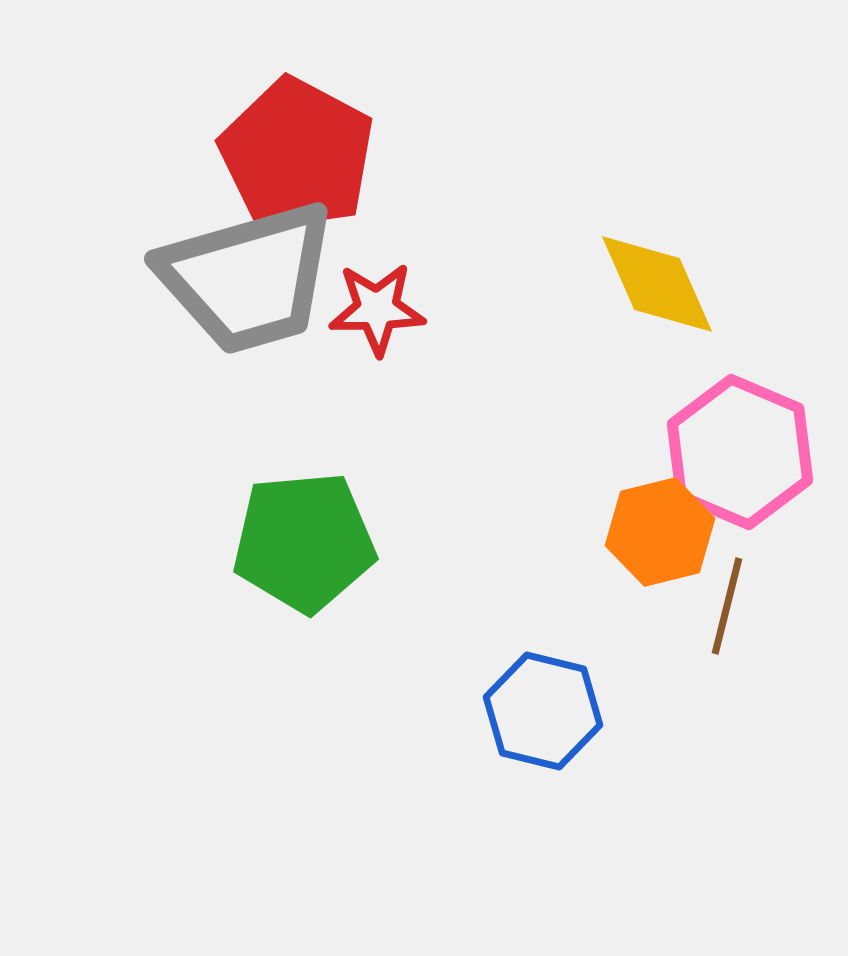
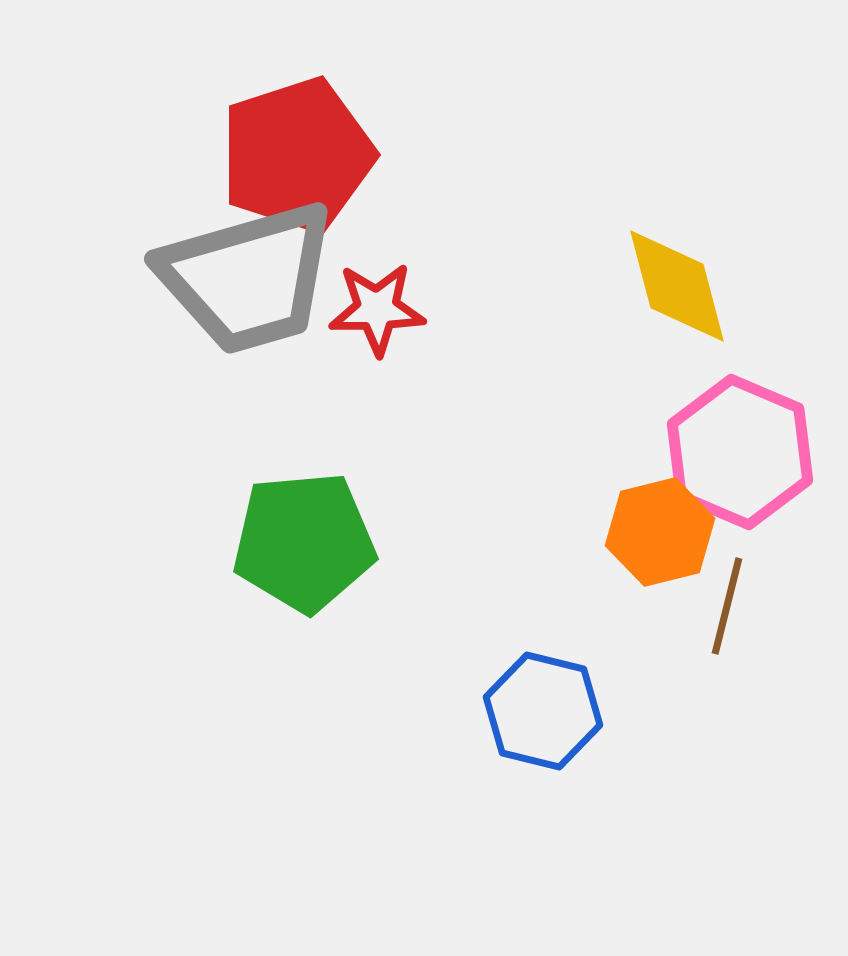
red pentagon: rotated 26 degrees clockwise
yellow diamond: moved 20 px right, 2 px down; rotated 9 degrees clockwise
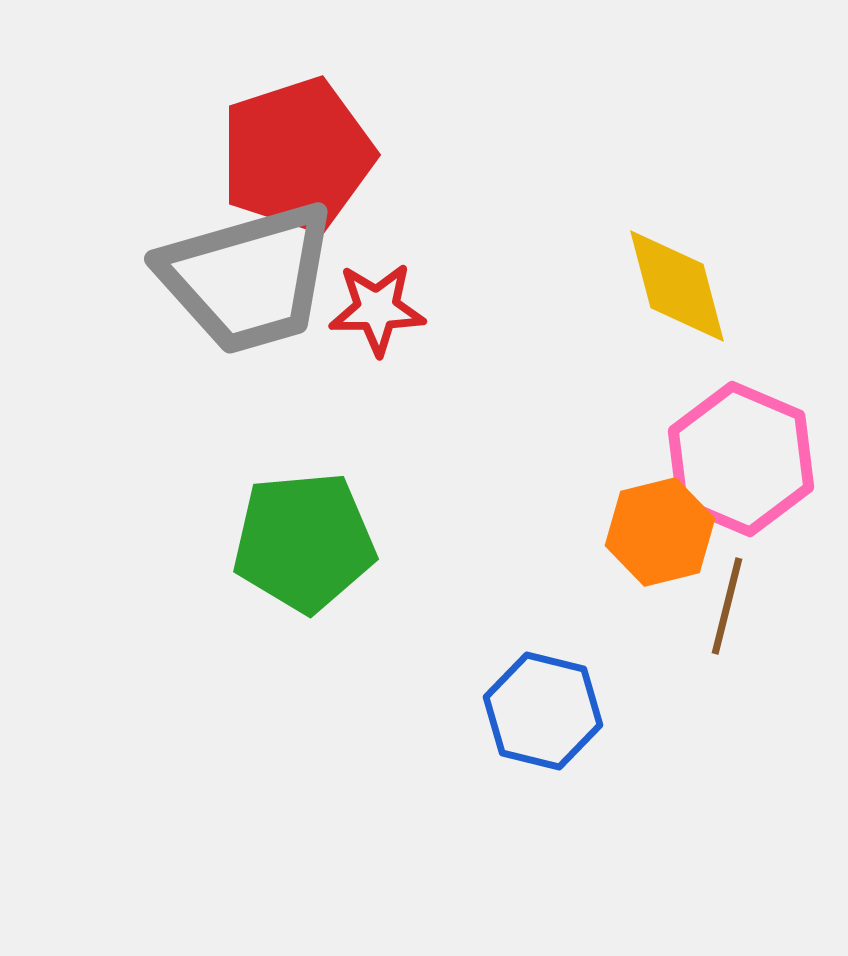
pink hexagon: moved 1 px right, 7 px down
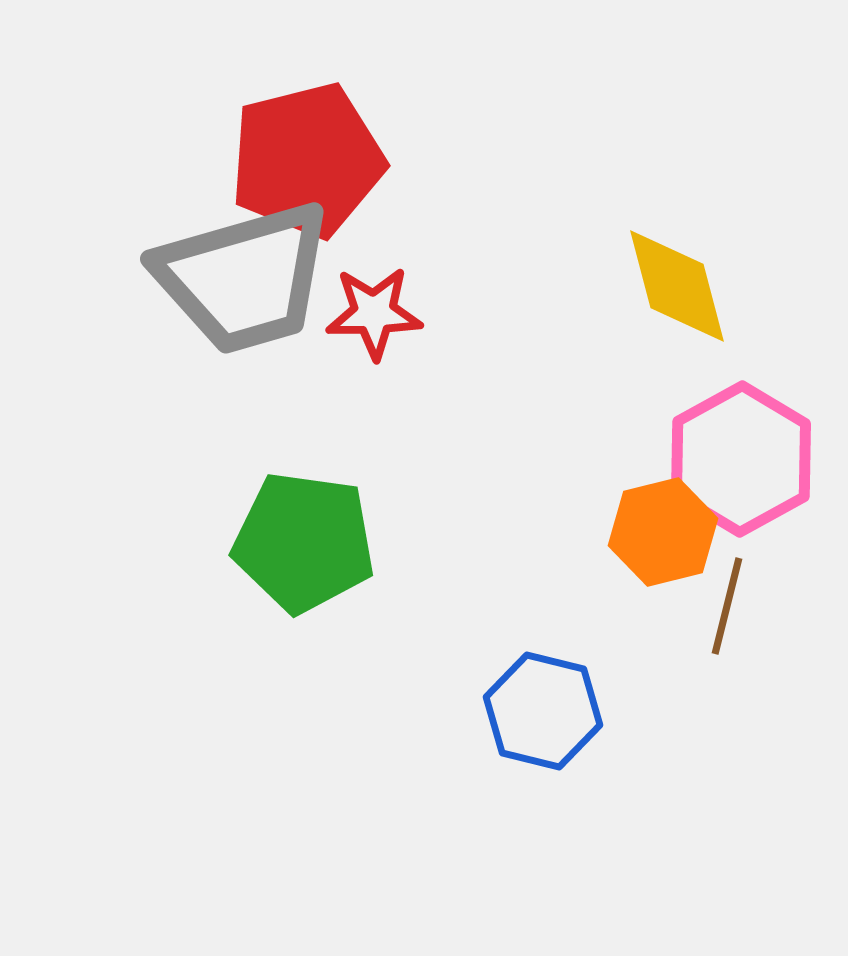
red pentagon: moved 10 px right, 5 px down; rotated 4 degrees clockwise
gray trapezoid: moved 4 px left
red star: moved 3 px left, 4 px down
pink hexagon: rotated 8 degrees clockwise
orange hexagon: moved 3 px right
green pentagon: rotated 13 degrees clockwise
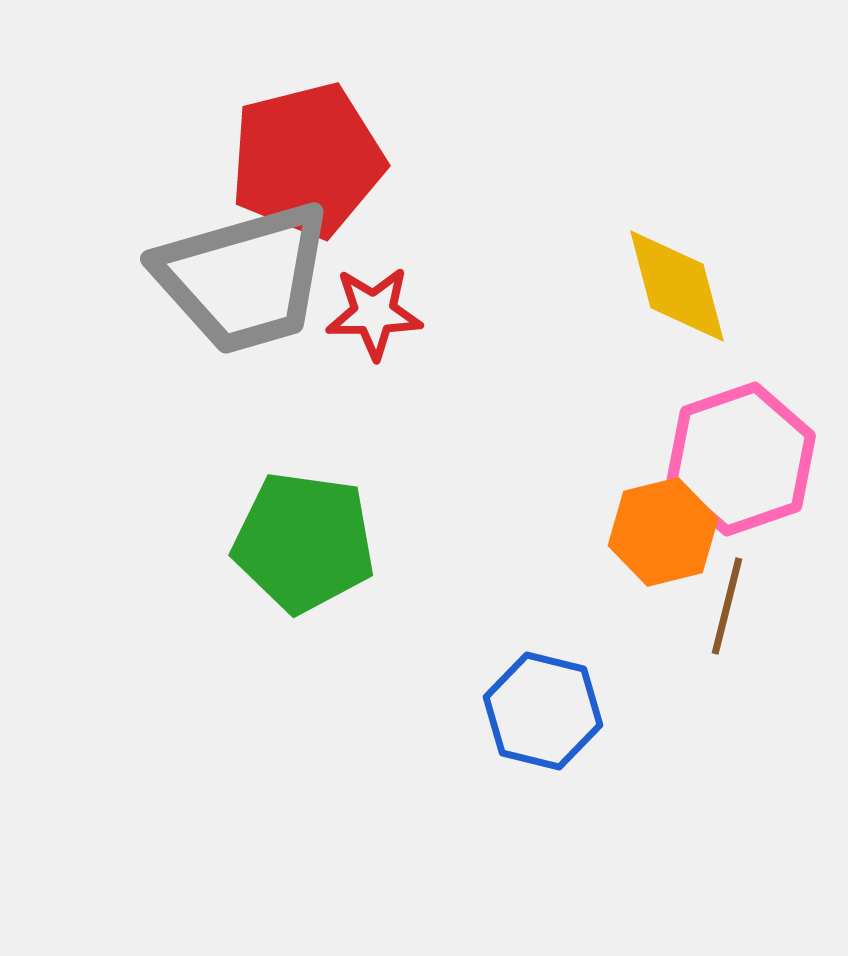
pink hexagon: rotated 10 degrees clockwise
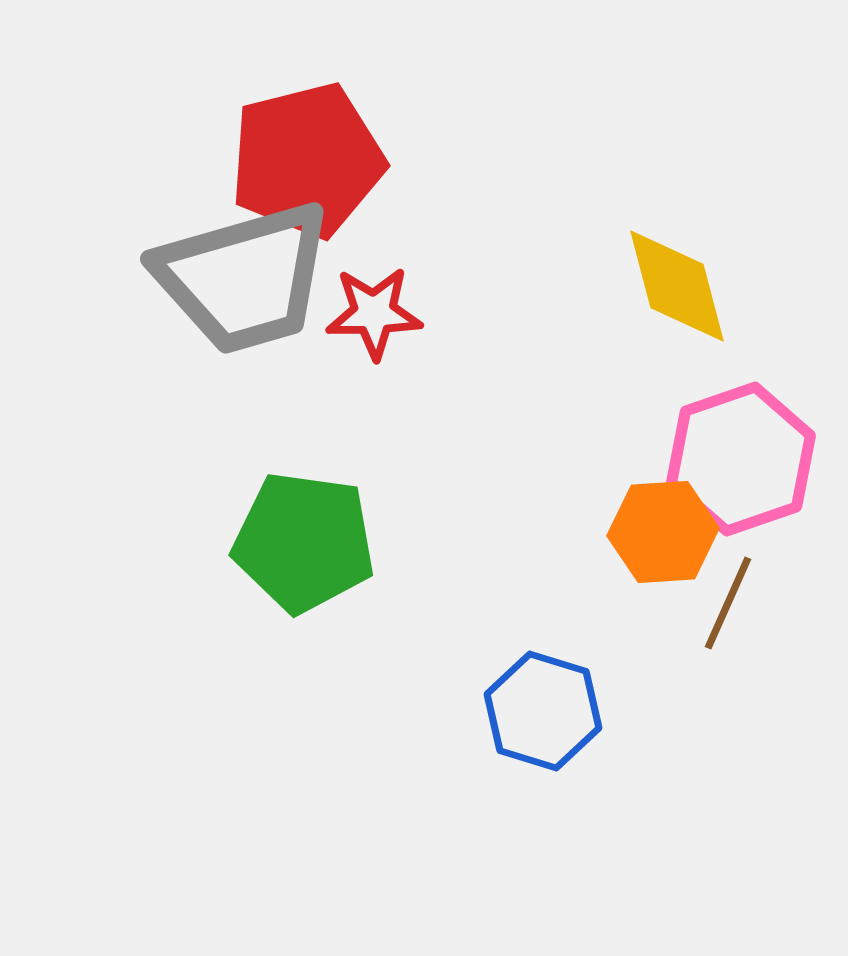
orange hexagon: rotated 10 degrees clockwise
brown line: moved 1 px right, 3 px up; rotated 10 degrees clockwise
blue hexagon: rotated 3 degrees clockwise
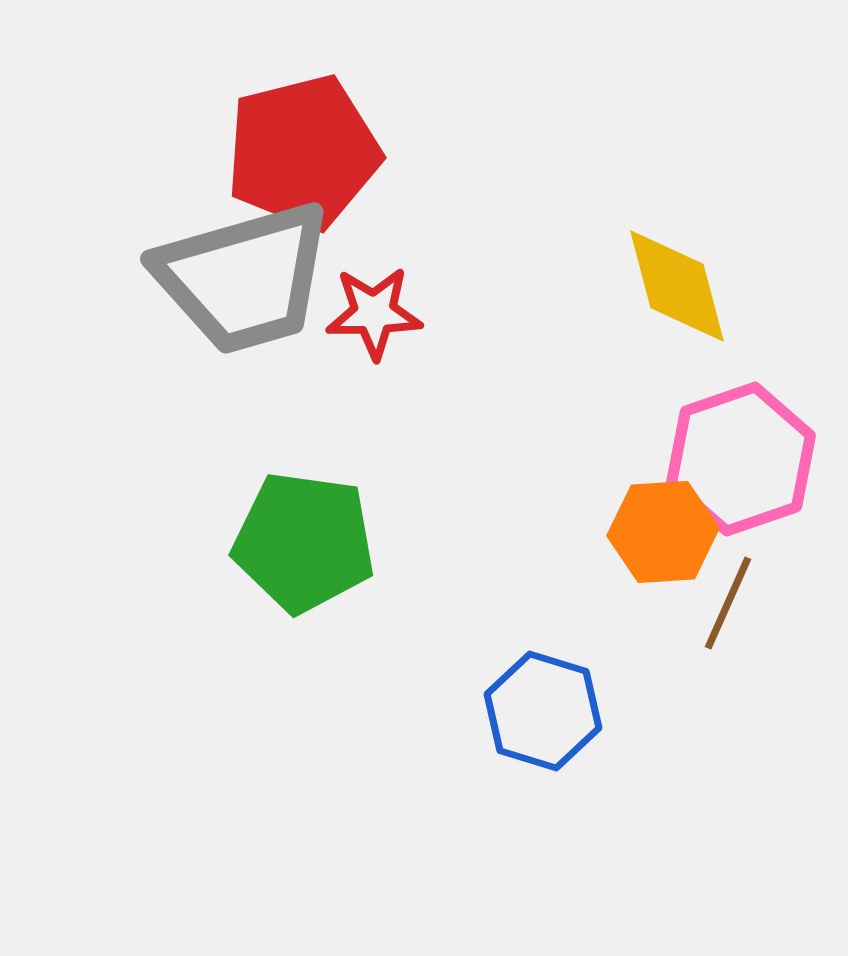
red pentagon: moved 4 px left, 8 px up
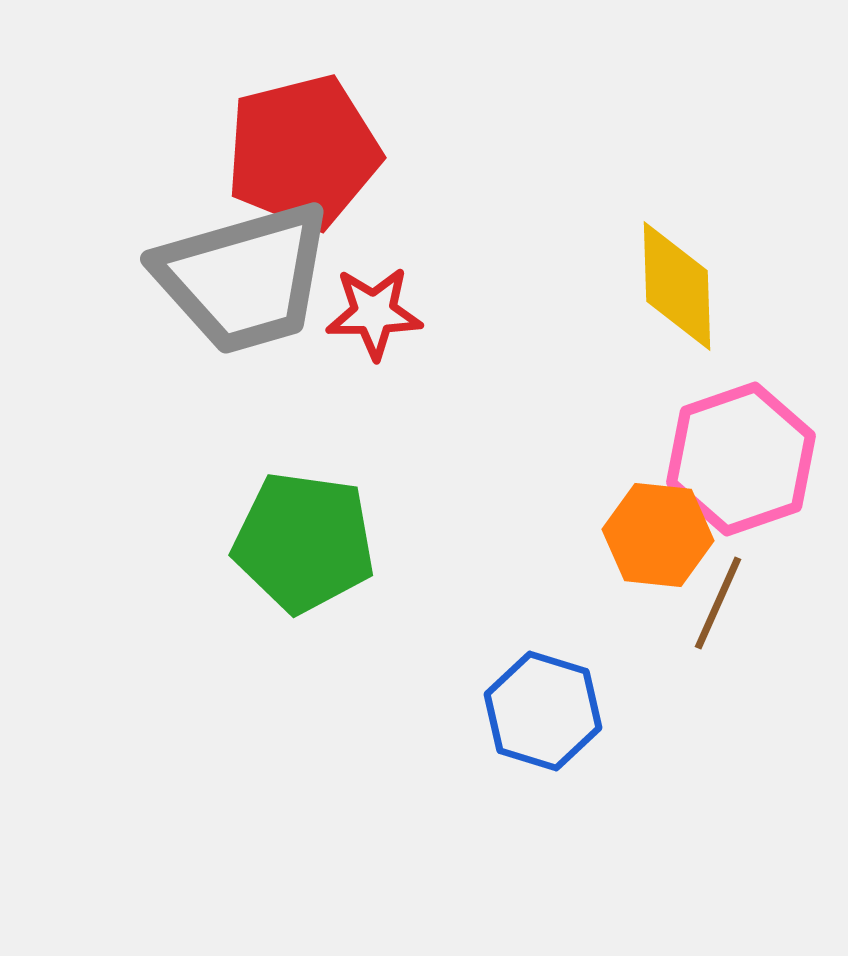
yellow diamond: rotated 13 degrees clockwise
orange hexagon: moved 5 px left, 3 px down; rotated 10 degrees clockwise
brown line: moved 10 px left
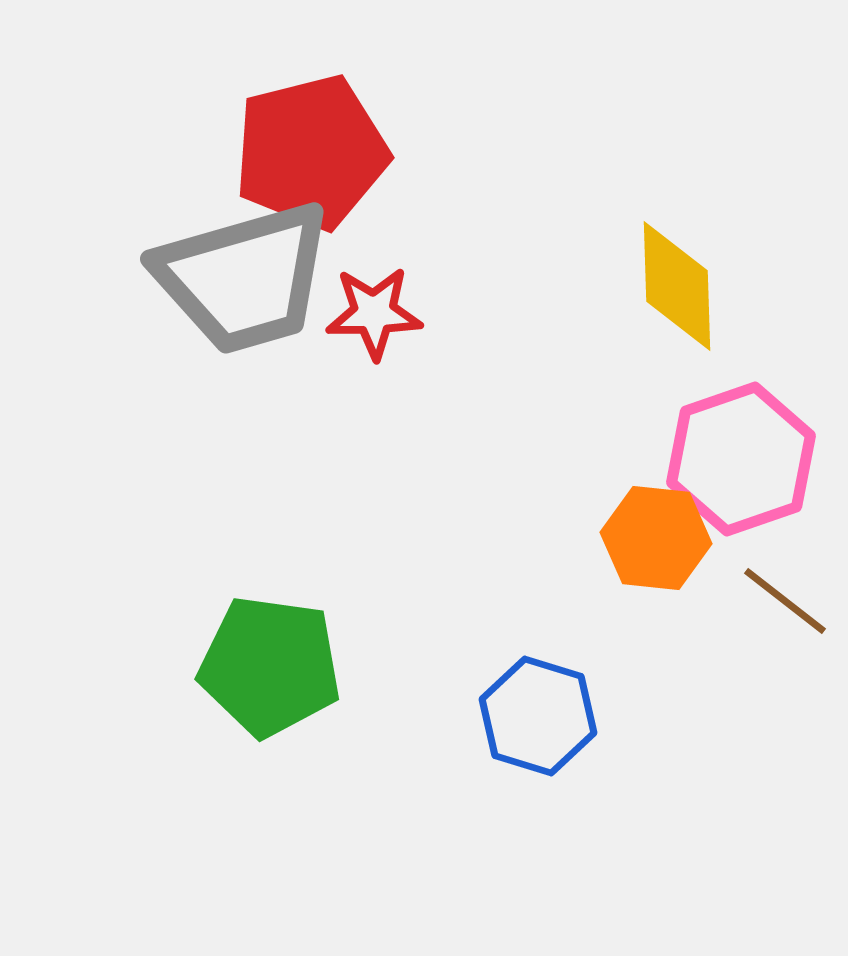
red pentagon: moved 8 px right
orange hexagon: moved 2 px left, 3 px down
green pentagon: moved 34 px left, 124 px down
brown line: moved 67 px right, 2 px up; rotated 76 degrees counterclockwise
blue hexagon: moved 5 px left, 5 px down
